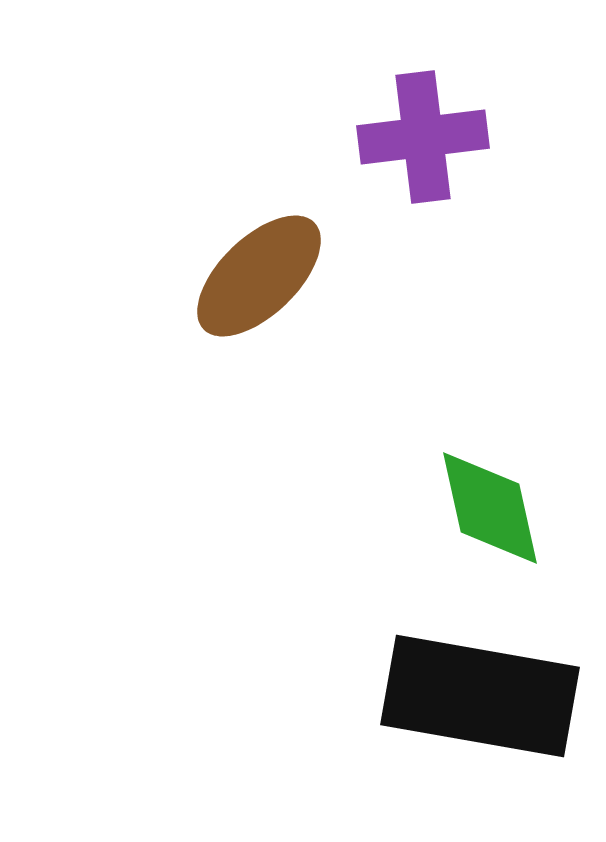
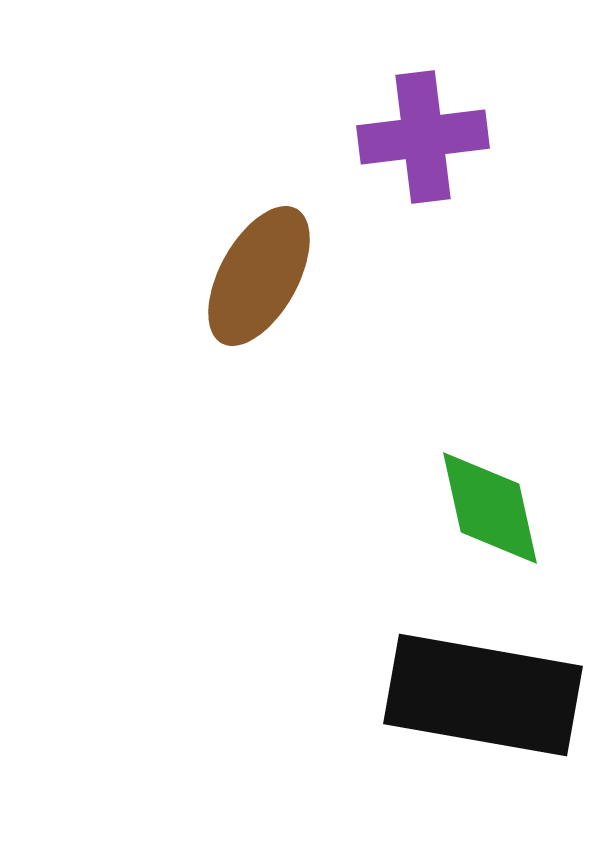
brown ellipse: rotated 17 degrees counterclockwise
black rectangle: moved 3 px right, 1 px up
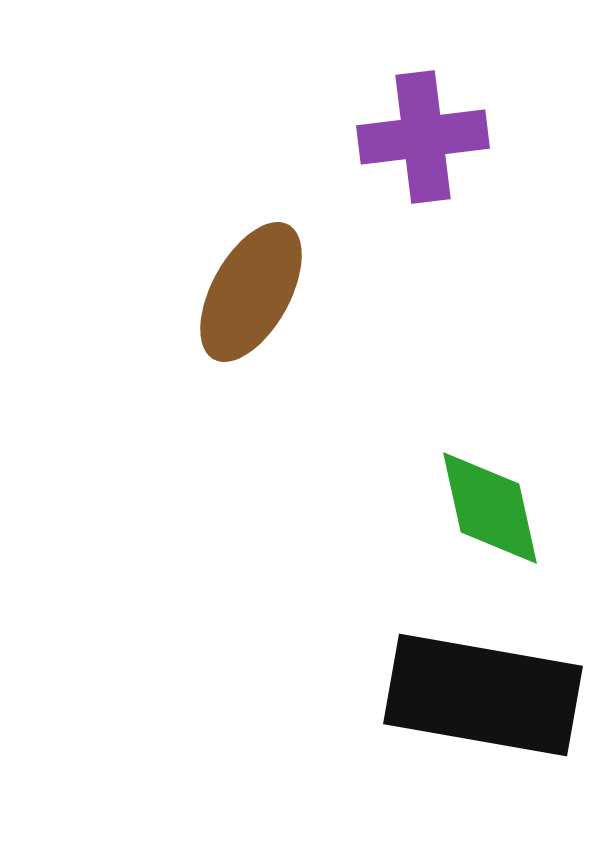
brown ellipse: moved 8 px left, 16 px down
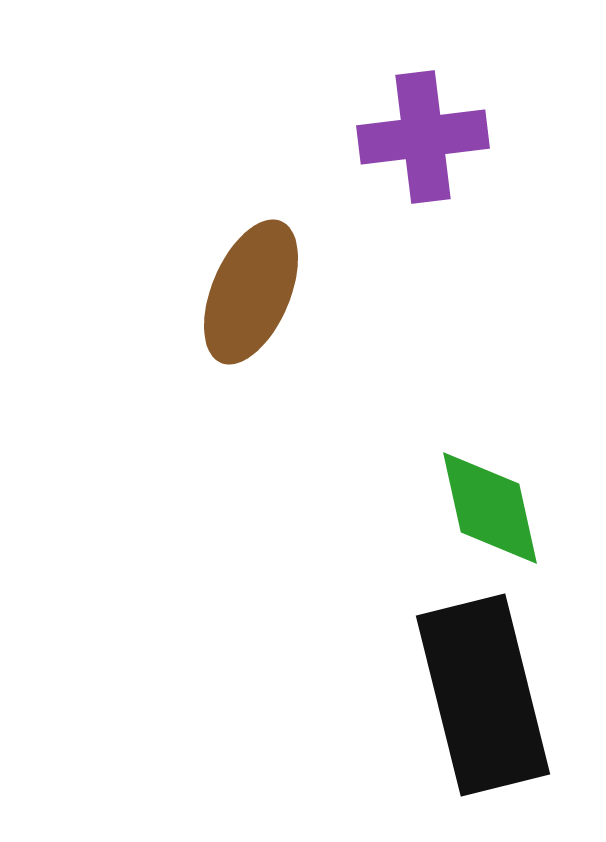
brown ellipse: rotated 6 degrees counterclockwise
black rectangle: rotated 66 degrees clockwise
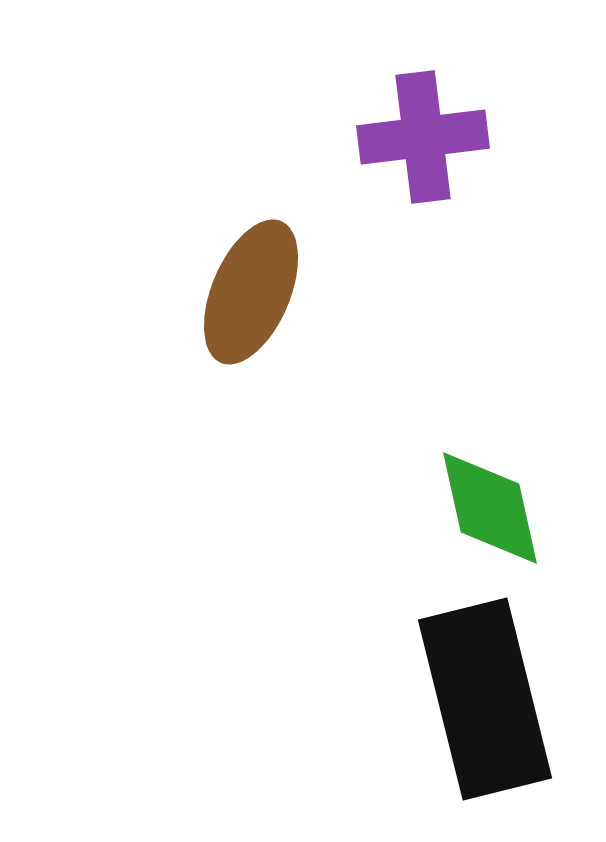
black rectangle: moved 2 px right, 4 px down
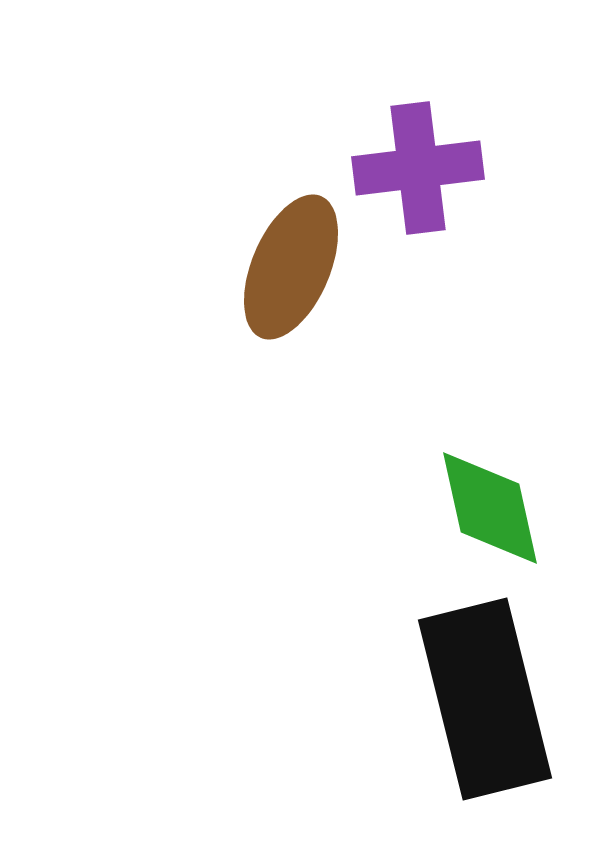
purple cross: moved 5 px left, 31 px down
brown ellipse: moved 40 px right, 25 px up
